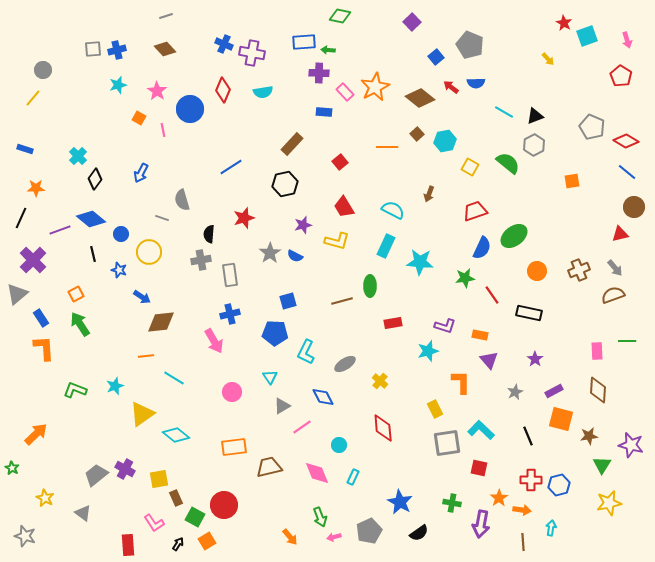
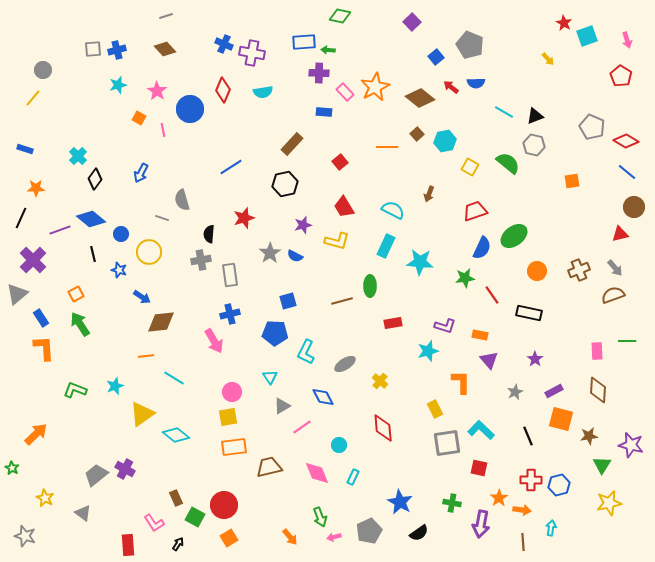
gray hexagon at (534, 145): rotated 20 degrees counterclockwise
yellow square at (159, 479): moved 69 px right, 62 px up
orange square at (207, 541): moved 22 px right, 3 px up
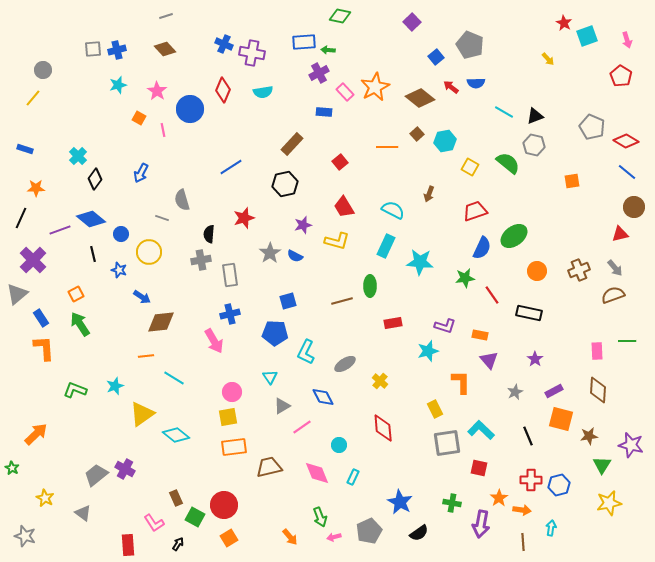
purple cross at (319, 73): rotated 30 degrees counterclockwise
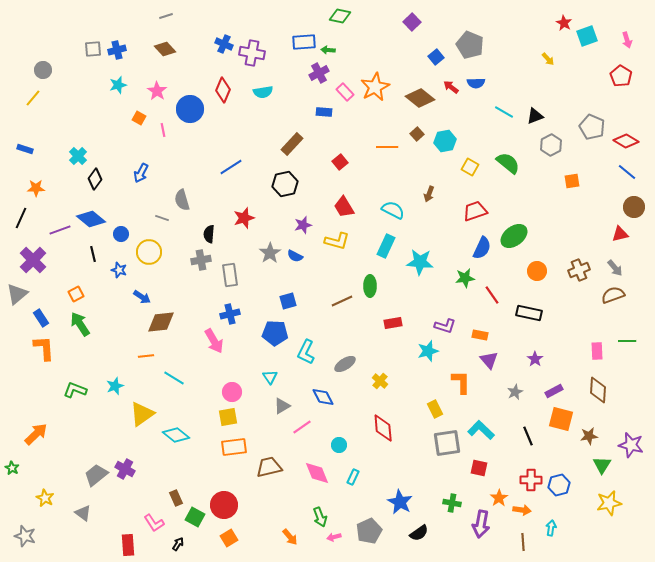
gray hexagon at (534, 145): moved 17 px right; rotated 20 degrees clockwise
brown line at (342, 301): rotated 10 degrees counterclockwise
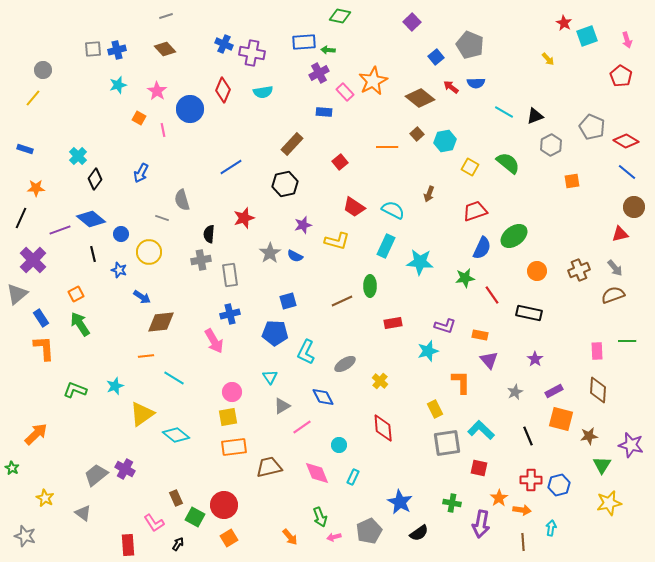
orange star at (375, 87): moved 2 px left, 6 px up
red trapezoid at (344, 207): moved 10 px right; rotated 25 degrees counterclockwise
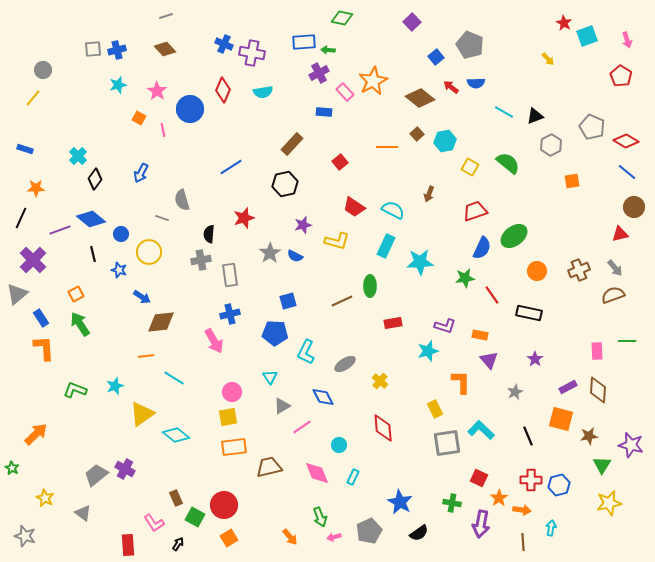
green diamond at (340, 16): moved 2 px right, 2 px down
cyan star at (420, 262): rotated 8 degrees counterclockwise
purple rectangle at (554, 391): moved 14 px right, 4 px up
red square at (479, 468): moved 10 px down; rotated 12 degrees clockwise
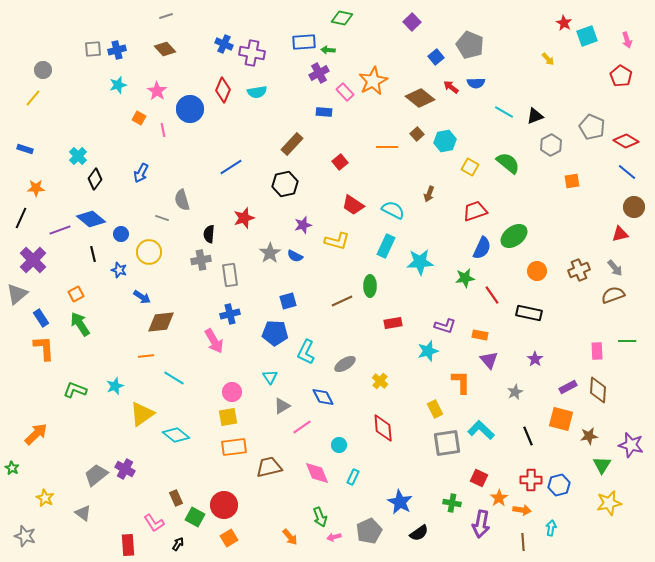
cyan semicircle at (263, 92): moved 6 px left
red trapezoid at (354, 207): moved 1 px left, 2 px up
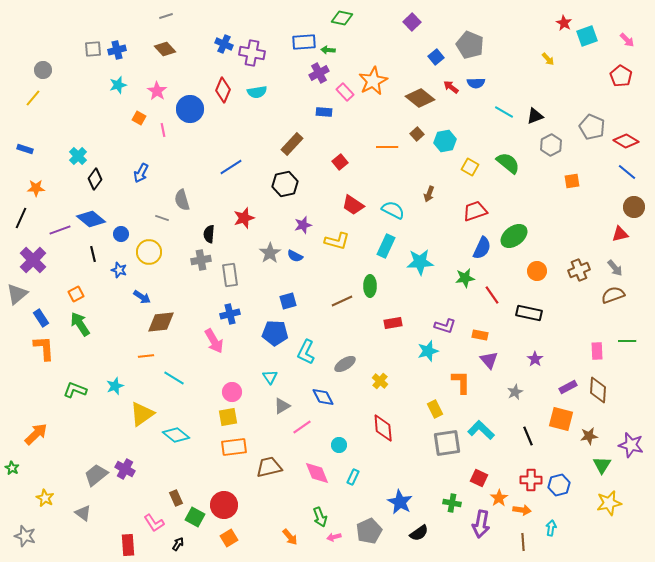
pink arrow at (627, 40): rotated 28 degrees counterclockwise
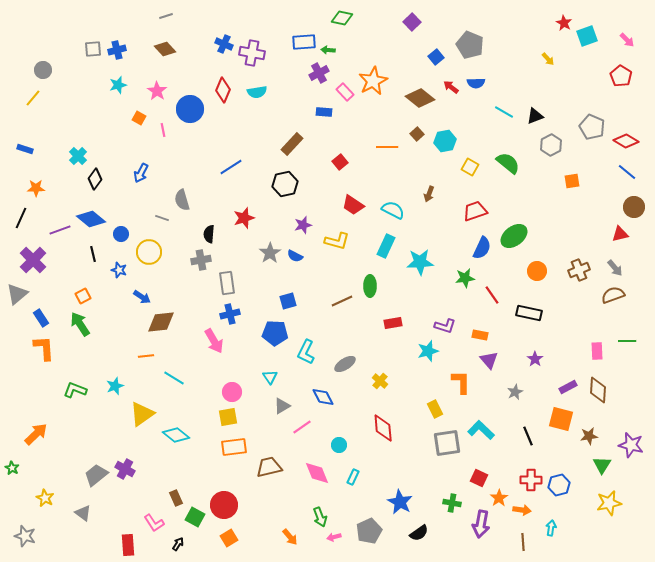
gray rectangle at (230, 275): moved 3 px left, 8 px down
orange square at (76, 294): moved 7 px right, 2 px down
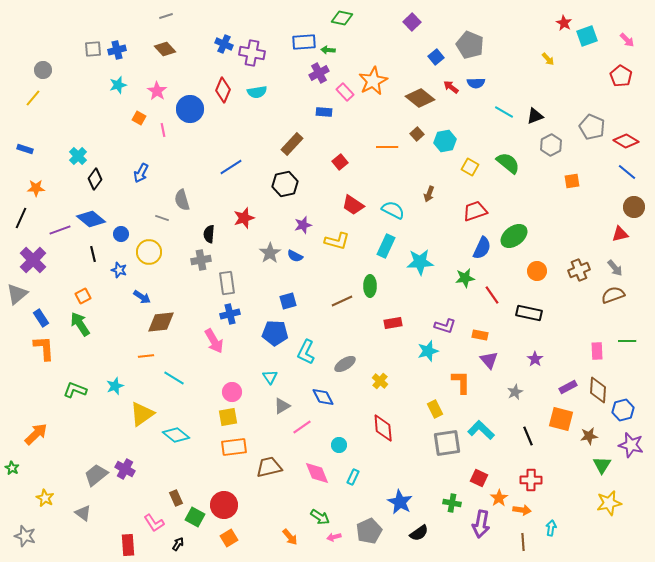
blue hexagon at (559, 485): moved 64 px right, 75 px up
green arrow at (320, 517): rotated 36 degrees counterclockwise
